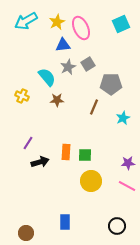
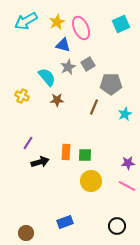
blue triangle: rotated 21 degrees clockwise
cyan star: moved 2 px right, 4 px up
blue rectangle: rotated 70 degrees clockwise
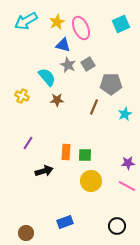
gray star: moved 2 px up; rotated 21 degrees counterclockwise
black arrow: moved 4 px right, 9 px down
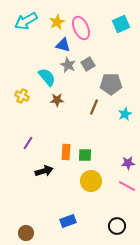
blue rectangle: moved 3 px right, 1 px up
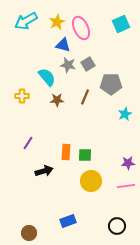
gray star: rotated 14 degrees counterclockwise
yellow cross: rotated 24 degrees counterclockwise
brown line: moved 9 px left, 10 px up
pink line: moved 1 px left; rotated 36 degrees counterclockwise
brown circle: moved 3 px right
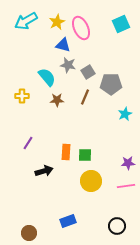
gray square: moved 8 px down
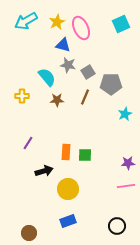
yellow circle: moved 23 px left, 8 px down
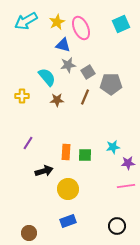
gray star: rotated 21 degrees counterclockwise
cyan star: moved 12 px left, 33 px down; rotated 16 degrees clockwise
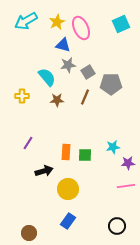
blue rectangle: rotated 35 degrees counterclockwise
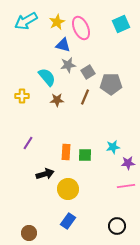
black arrow: moved 1 px right, 3 px down
